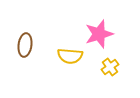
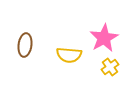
pink star: moved 5 px right, 4 px down; rotated 12 degrees counterclockwise
yellow semicircle: moved 1 px left, 1 px up
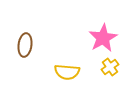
pink star: moved 1 px left
yellow semicircle: moved 2 px left, 17 px down
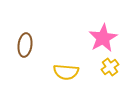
yellow semicircle: moved 1 px left
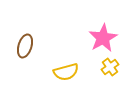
brown ellipse: moved 1 px down; rotated 10 degrees clockwise
yellow semicircle: rotated 20 degrees counterclockwise
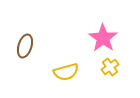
pink star: rotated 8 degrees counterclockwise
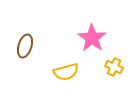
pink star: moved 11 px left
yellow cross: moved 4 px right; rotated 30 degrees counterclockwise
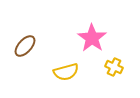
brown ellipse: rotated 25 degrees clockwise
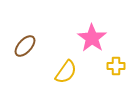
yellow cross: moved 2 px right, 1 px up; rotated 24 degrees counterclockwise
yellow semicircle: rotated 40 degrees counterclockwise
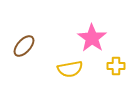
brown ellipse: moved 1 px left
yellow semicircle: moved 4 px right, 3 px up; rotated 45 degrees clockwise
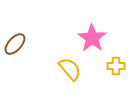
brown ellipse: moved 9 px left, 2 px up
yellow semicircle: rotated 120 degrees counterclockwise
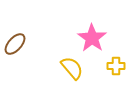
yellow semicircle: moved 2 px right, 1 px up
